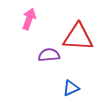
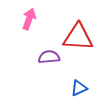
purple semicircle: moved 2 px down
blue triangle: moved 8 px right
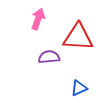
pink arrow: moved 9 px right
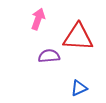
purple semicircle: moved 1 px up
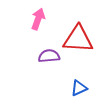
red triangle: moved 2 px down
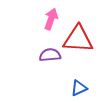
pink arrow: moved 13 px right
purple semicircle: moved 1 px right, 1 px up
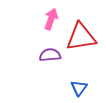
red triangle: moved 3 px right, 2 px up; rotated 12 degrees counterclockwise
blue triangle: rotated 30 degrees counterclockwise
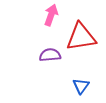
pink arrow: moved 4 px up
blue triangle: moved 2 px right, 2 px up
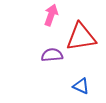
purple semicircle: moved 2 px right
blue triangle: rotated 42 degrees counterclockwise
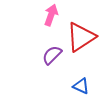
red triangle: rotated 24 degrees counterclockwise
purple semicircle: rotated 40 degrees counterclockwise
